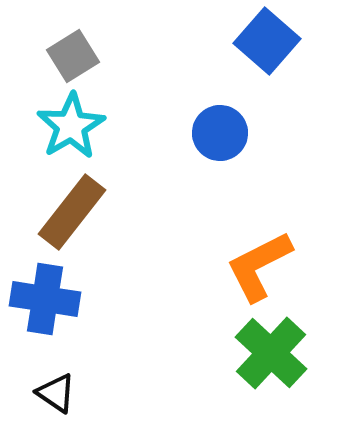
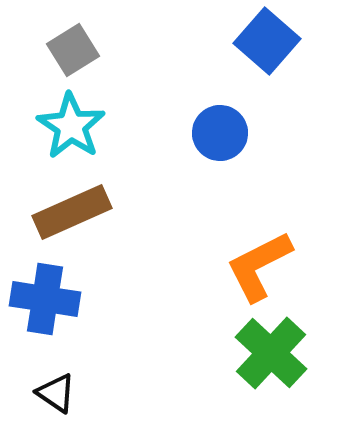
gray square: moved 6 px up
cyan star: rotated 8 degrees counterclockwise
brown rectangle: rotated 28 degrees clockwise
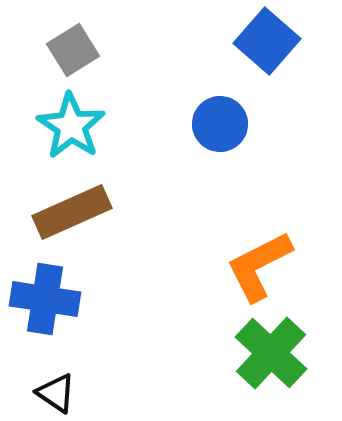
blue circle: moved 9 px up
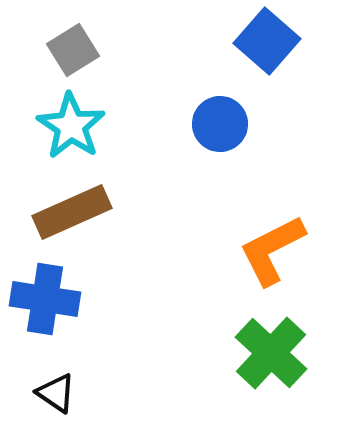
orange L-shape: moved 13 px right, 16 px up
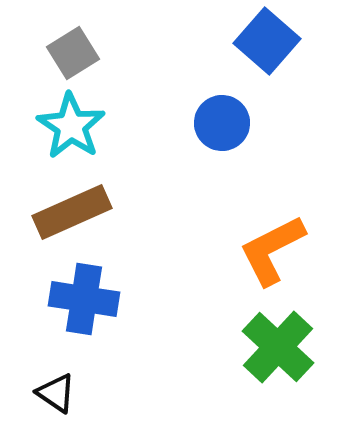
gray square: moved 3 px down
blue circle: moved 2 px right, 1 px up
blue cross: moved 39 px right
green cross: moved 7 px right, 6 px up
